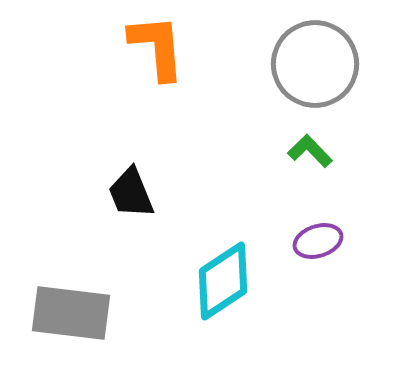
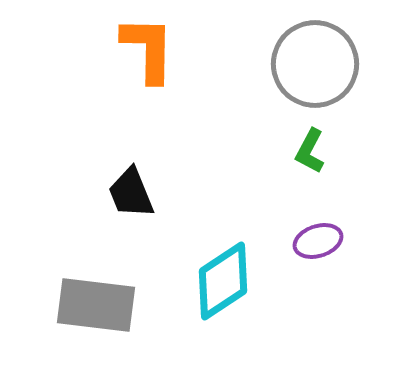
orange L-shape: moved 9 px left, 2 px down; rotated 6 degrees clockwise
green L-shape: rotated 108 degrees counterclockwise
gray rectangle: moved 25 px right, 8 px up
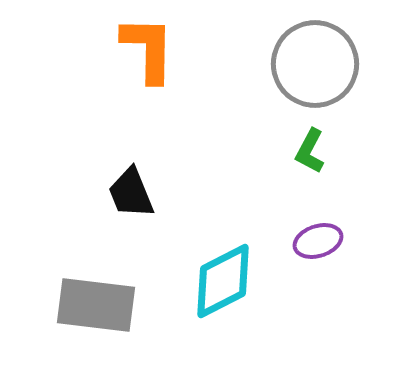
cyan diamond: rotated 6 degrees clockwise
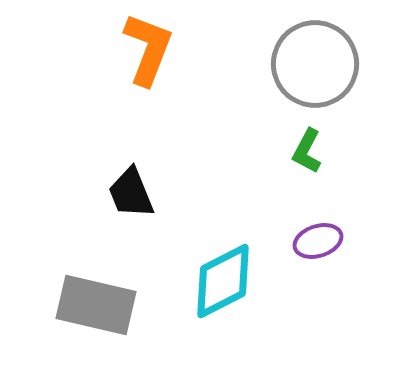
orange L-shape: rotated 20 degrees clockwise
green L-shape: moved 3 px left
gray rectangle: rotated 6 degrees clockwise
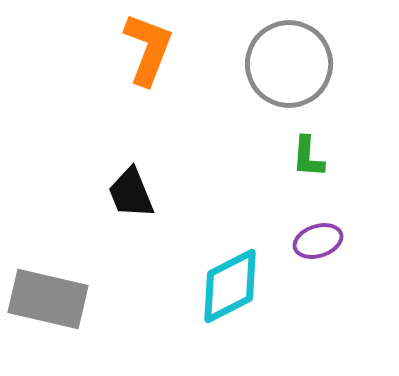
gray circle: moved 26 px left
green L-shape: moved 1 px right, 6 px down; rotated 24 degrees counterclockwise
cyan diamond: moved 7 px right, 5 px down
gray rectangle: moved 48 px left, 6 px up
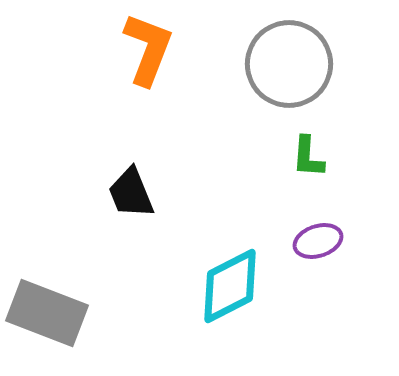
gray rectangle: moved 1 px left, 14 px down; rotated 8 degrees clockwise
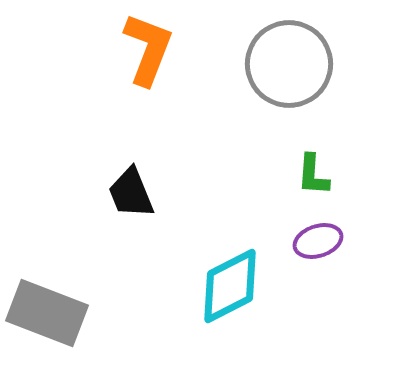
green L-shape: moved 5 px right, 18 px down
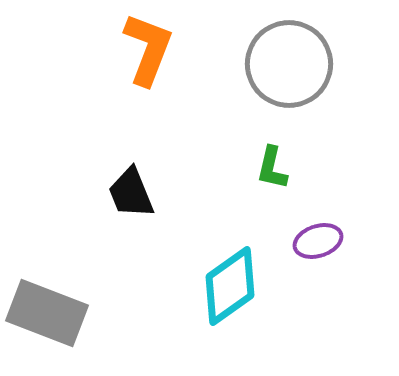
green L-shape: moved 41 px left, 7 px up; rotated 9 degrees clockwise
cyan diamond: rotated 8 degrees counterclockwise
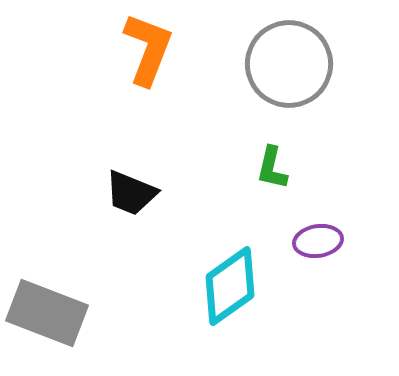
black trapezoid: rotated 46 degrees counterclockwise
purple ellipse: rotated 9 degrees clockwise
